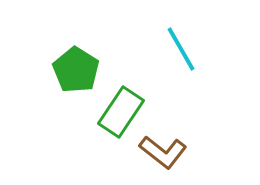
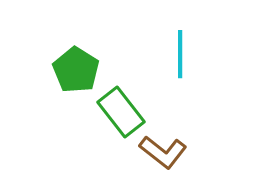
cyan line: moved 1 px left, 5 px down; rotated 30 degrees clockwise
green rectangle: rotated 72 degrees counterclockwise
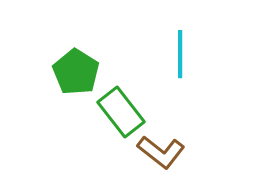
green pentagon: moved 2 px down
brown L-shape: moved 2 px left
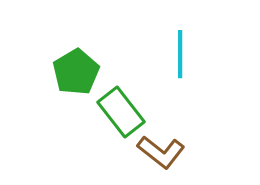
green pentagon: rotated 9 degrees clockwise
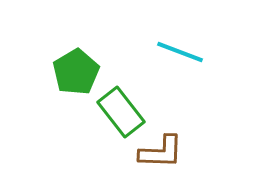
cyan line: moved 2 px up; rotated 69 degrees counterclockwise
brown L-shape: rotated 36 degrees counterclockwise
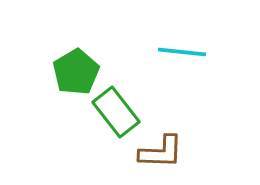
cyan line: moved 2 px right; rotated 15 degrees counterclockwise
green rectangle: moved 5 px left
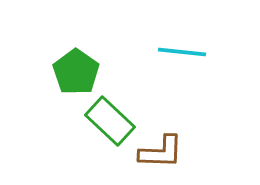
green pentagon: rotated 6 degrees counterclockwise
green rectangle: moved 6 px left, 9 px down; rotated 9 degrees counterclockwise
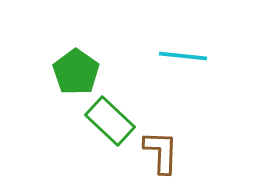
cyan line: moved 1 px right, 4 px down
brown L-shape: rotated 90 degrees counterclockwise
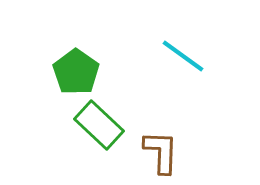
cyan line: rotated 30 degrees clockwise
green rectangle: moved 11 px left, 4 px down
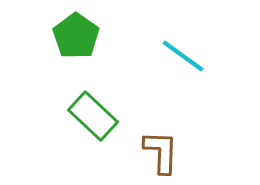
green pentagon: moved 36 px up
green rectangle: moved 6 px left, 9 px up
